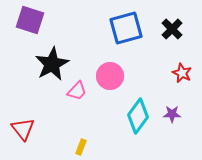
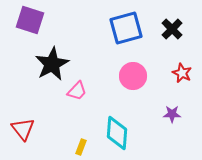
pink circle: moved 23 px right
cyan diamond: moved 21 px left, 17 px down; rotated 32 degrees counterclockwise
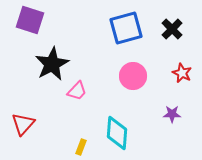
red triangle: moved 5 px up; rotated 20 degrees clockwise
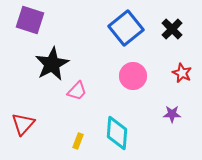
blue square: rotated 24 degrees counterclockwise
yellow rectangle: moved 3 px left, 6 px up
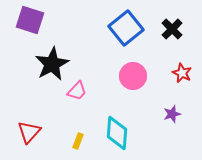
purple star: rotated 18 degrees counterclockwise
red triangle: moved 6 px right, 8 px down
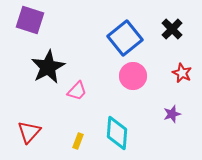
blue square: moved 1 px left, 10 px down
black star: moved 4 px left, 3 px down
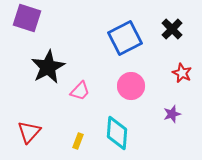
purple square: moved 3 px left, 2 px up
blue square: rotated 12 degrees clockwise
pink circle: moved 2 px left, 10 px down
pink trapezoid: moved 3 px right
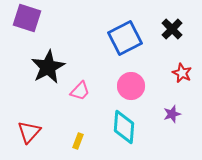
cyan diamond: moved 7 px right, 6 px up
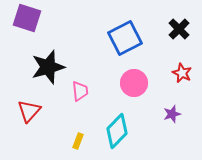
black cross: moved 7 px right
black star: rotated 12 degrees clockwise
pink circle: moved 3 px right, 3 px up
pink trapezoid: rotated 50 degrees counterclockwise
cyan diamond: moved 7 px left, 4 px down; rotated 40 degrees clockwise
red triangle: moved 21 px up
